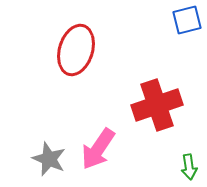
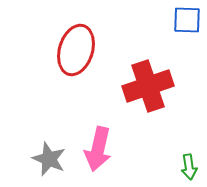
blue square: rotated 16 degrees clockwise
red cross: moved 9 px left, 19 px up
pink arrow: rotated 21 degrees counterclockwise
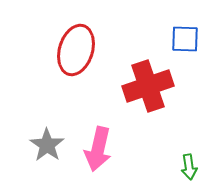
blue square: moved 2 px left, 19 px down
gray star: moved 2 px left, 14 px up; rotated 12 degrees clockwise
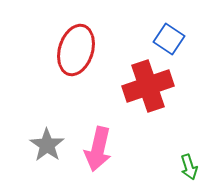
blue square: moved 16 px left; rotated 32 degrees clockwise
green arrow: rotated 10 degrees counterclockwise
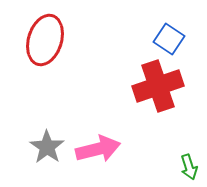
red ellipse: moved 31 px left, 10 px up
red cross: moved 10 px right
gray star: moved 2 px down
pink arrow: rotated 117 degrees counterclockwise
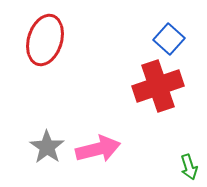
blue square: rotated 8 degrees clockwise
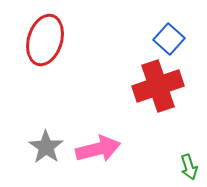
gray star: moved 1 px left
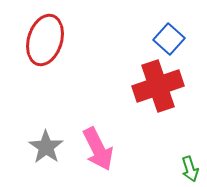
pink arrow: rotated 78 degrees clockwise
green arrow: moved 1 px right, 2 px down
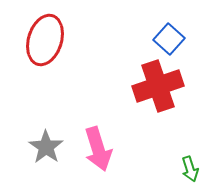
pink arrow: rotated 9 degrees clockwise
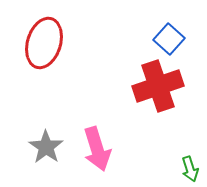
red ellipse: moved 1 px left, 3 px down
pink arrow: moved 1 px left
